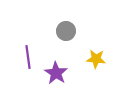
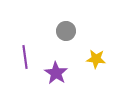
purple line: moved 3 px left
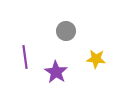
purple star: moved 1 px up
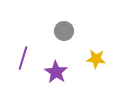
gray circle: moved 2 px left
purple line: moved 2 px left, 1 px down; rotated 25 degrees clockwise
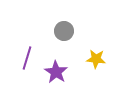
purple line: moved 4 px right
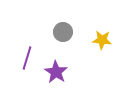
gray circle: moved 1 px left, 1 px down
yellow star: moved 6 px right, 19 px up
